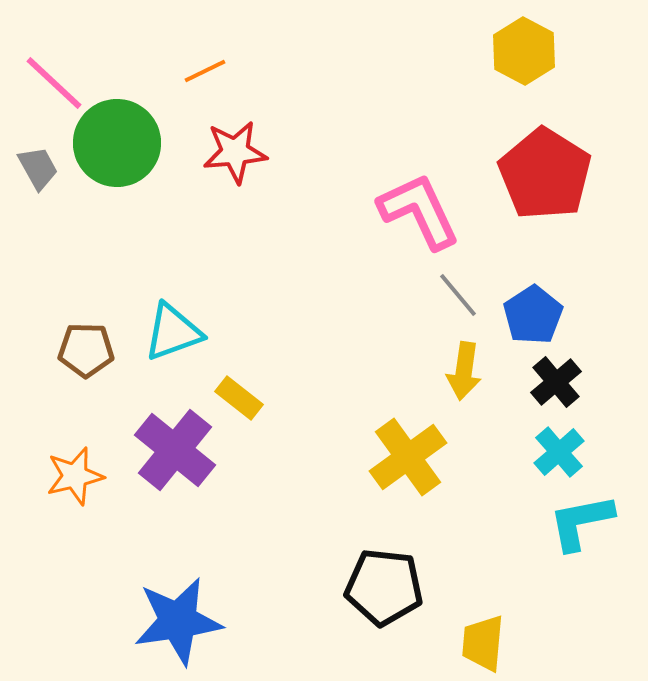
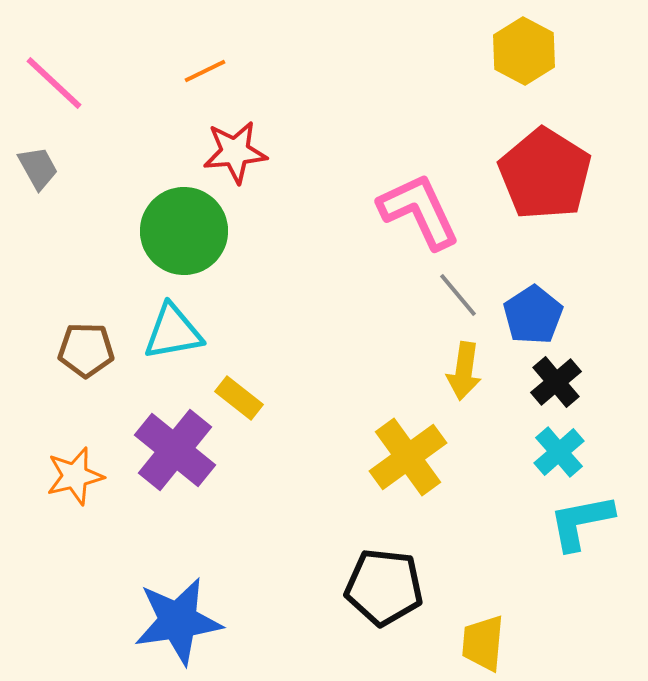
green circle: moved 67 px right, 88 px down
cyan triangle: rotated 10 degrees clockwise
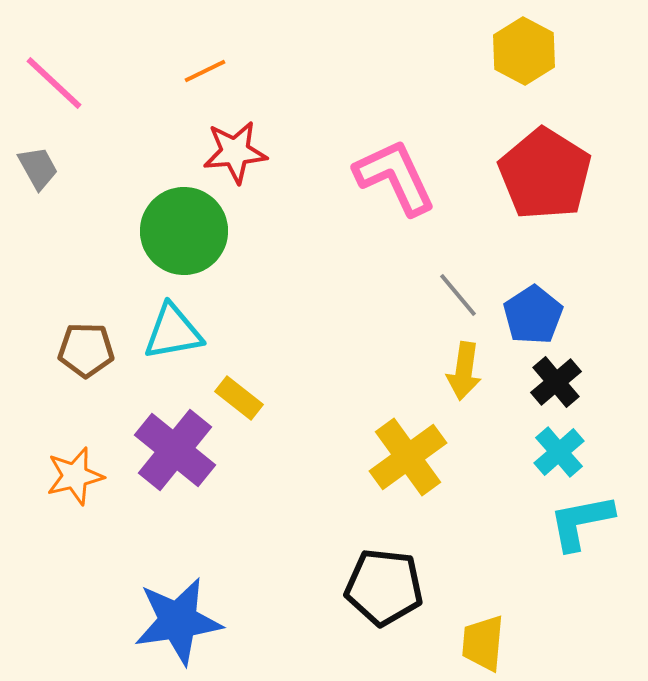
pink L-shape: moved 24 px left, 34 px up
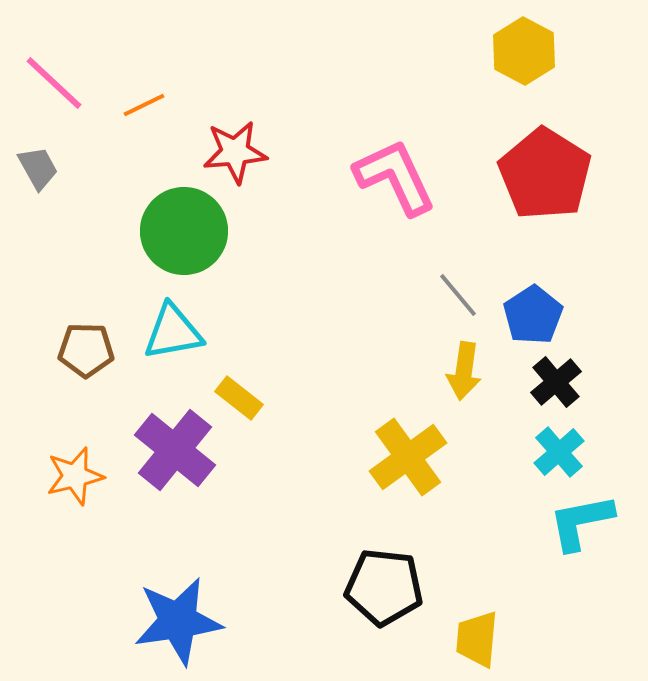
orange line: moved 61 px left, 34 px down
yellow trapezoid: moved 6 px left, 4 px up
